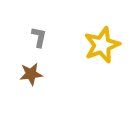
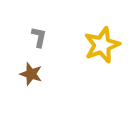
brown star: rotated 25 degrees clockwise
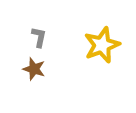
brown star: moved 3 px right, 5 px up
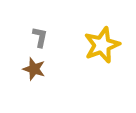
gray L-shape: moved 1 px right
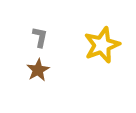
brown star: moved 4 px right, 1 px down; rotated 25 degrees clockwise
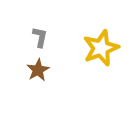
yellow star: moved 1 px left, 3 px down
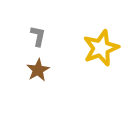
gray L-shape: moved 2 px left, 1 px up
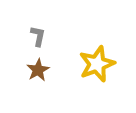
yellow star: moved 4 px left, 16 px down
